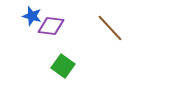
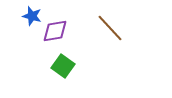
purple diamond: moved 4 px right, 5 px down; rotated 16 degrees counterclockwise
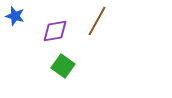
blue star: moved 17 px left
brown line: moved 13 px left, 7 px up; rotated 72 degrees clockwise
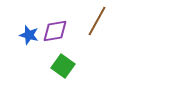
blue star: moved 14 px right, 19 px down
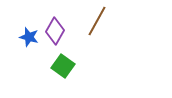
purple diamond: rotated 52 degrees counterclockwise
blue star: moved 2 px down
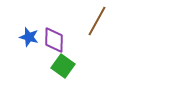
purple diamond: moved 1 px left, 9 px down; rotated 28 degrees counterclockwise
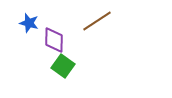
brown line: rotated 28 degrees clockwise
blue star: moved 14 px up
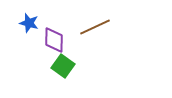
brown line: moved 2 px left, 6 px down; rotated 8 degrees clockwise
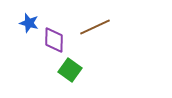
green square: moved 7 px right, 4 px down
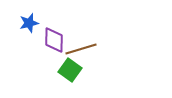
blue star: rotated 30 degrees counterclockwise
brown line: moved 14 px left, 22 px down; rotated 8 degrees clockwise
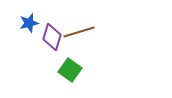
purple diamond: moved 2 px left, 3 px up; rotated 16 degrees clockwise
brown line: moved 2 px left, 17 px up
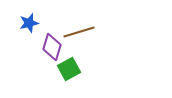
purple diamond: moved 10 px down
green square: moved 1 px left, 1 px up; rotated 25 degrees clockwise
